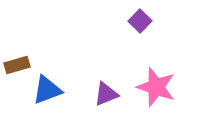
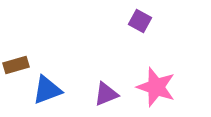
purple square: rotated 15 degrees counterclockwise
brown rectangle: moved 1 px left
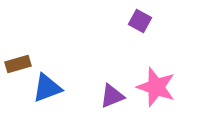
brown rectangle: moved 2 px right, 1 px up
blue triangle: moved 2 px up
purple triangle: moved 6 px right, 2 px down
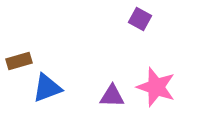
purple square: moved 2 px up
brown rectangle: moved 1 px right, 3 px up
purple triangle: rotated 24 degrees clockwise
